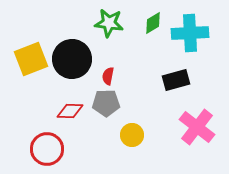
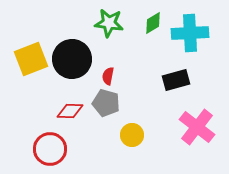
gray pentagon: rotated 16 degrees clockwise
red circle: moved 3 px right
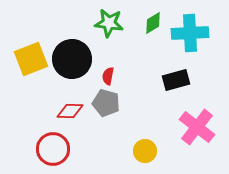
yellow circle: moved 13 px right, 16 px down
red circle: moved 3 px right
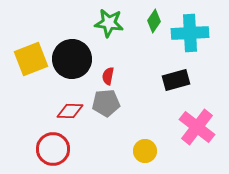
green diamond: moved 1 px right, 2 px up; rotated 25 degrees counterclockwise
gray pentagon: rotated 20 degrees counterclockwise
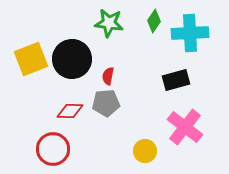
pink cross: moved 12 px left
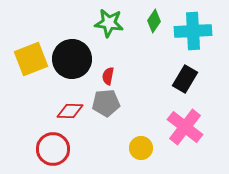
cyan cross: moved 3 px right, 2 px up
black rectangle: moved 9 px right, 1 px up; rotated 44 degrees counterclockwise
yellow circle: moved 4 px left, 3 px up
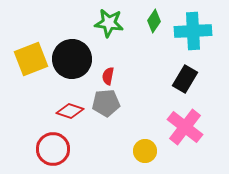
red diamond: rotated 16 degrees clockwise
yellow circle: moved 4 px right, 3 px down
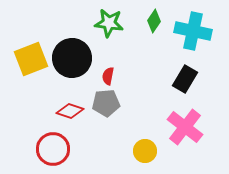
cyan cross: rotated 15 degrees clockwise
black circle: moved 1 px up
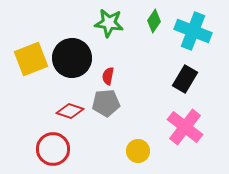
cyan cross: rotated 9 degrees clockwise
yellow circle: moved 7 px left
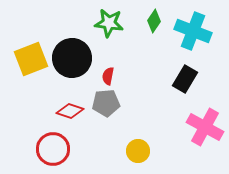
pink cross: moved 20 px right; rotated 9 degrees counterclockwise
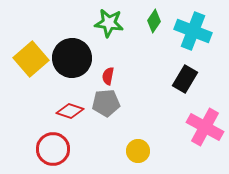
yellow square: rotated 20 degrees counterclockwise
